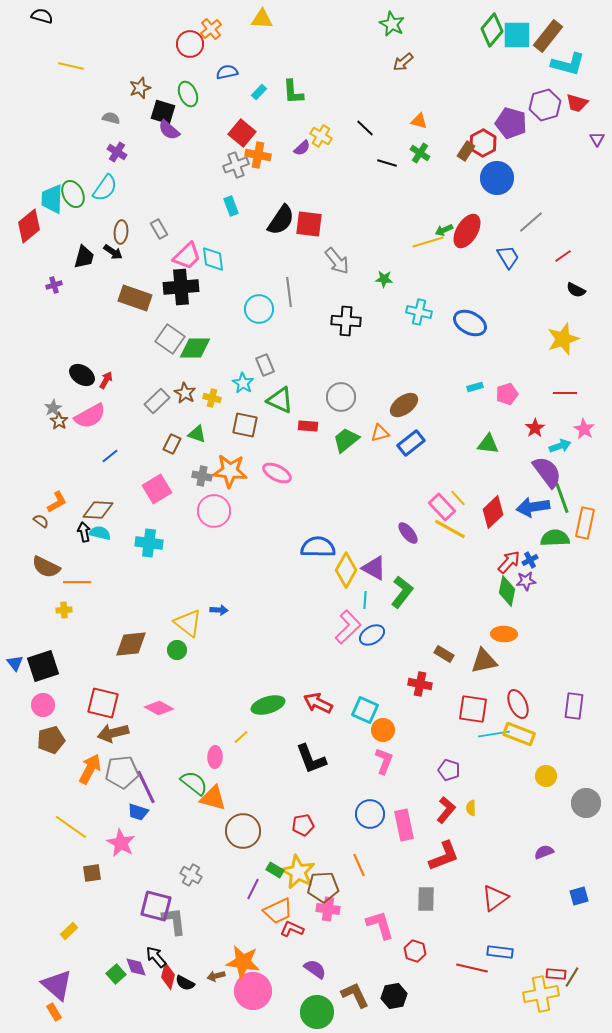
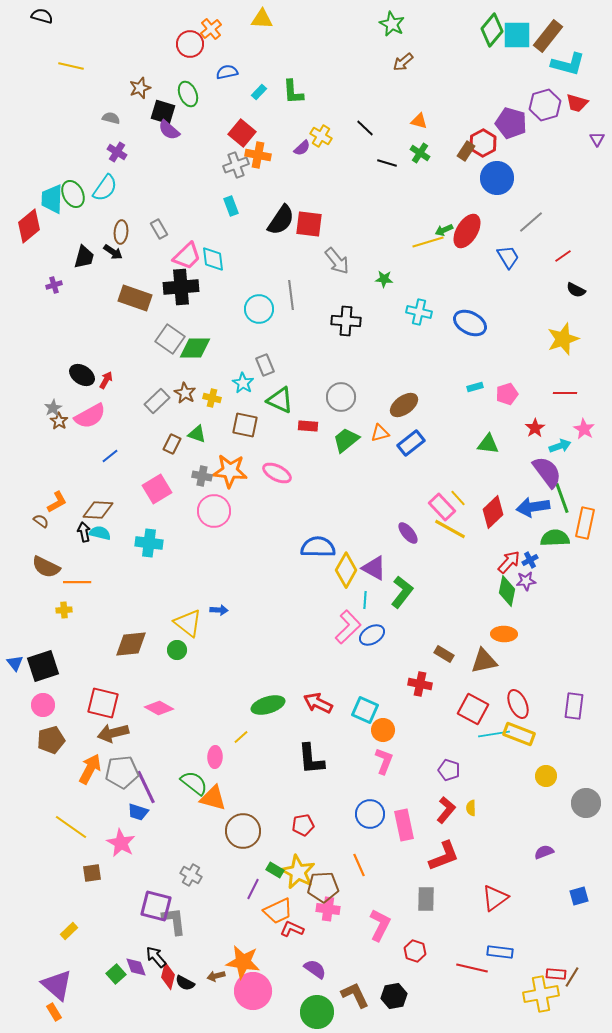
gray line at (289, 292): moved 2 px right, 3 px down
red square at (473, 709): rotated 20 degrees clockwise
black L-shape at (311, 759): rotated 16 degrees clockwise
pink L-shape at (380, 925): rotated 44 degrees clockwise
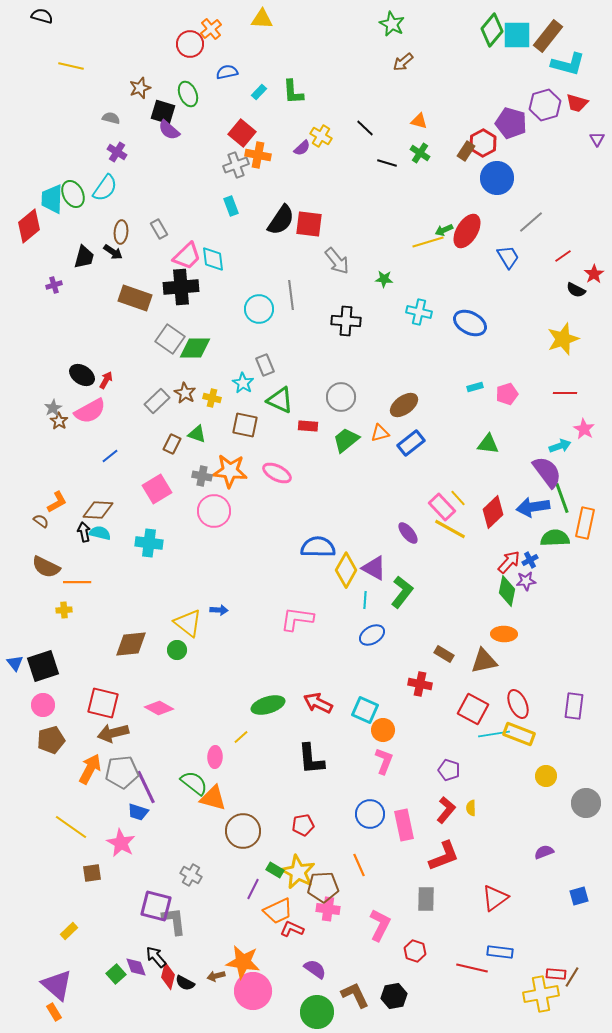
pink semicircle at (90, 416): moved 5 px up
red star at (535, 428): moved 59 px right, 154 px up
pink L-shape at (348, 627): moved 51 px left, 8 px up; rotated 128 degrees counterclockwise
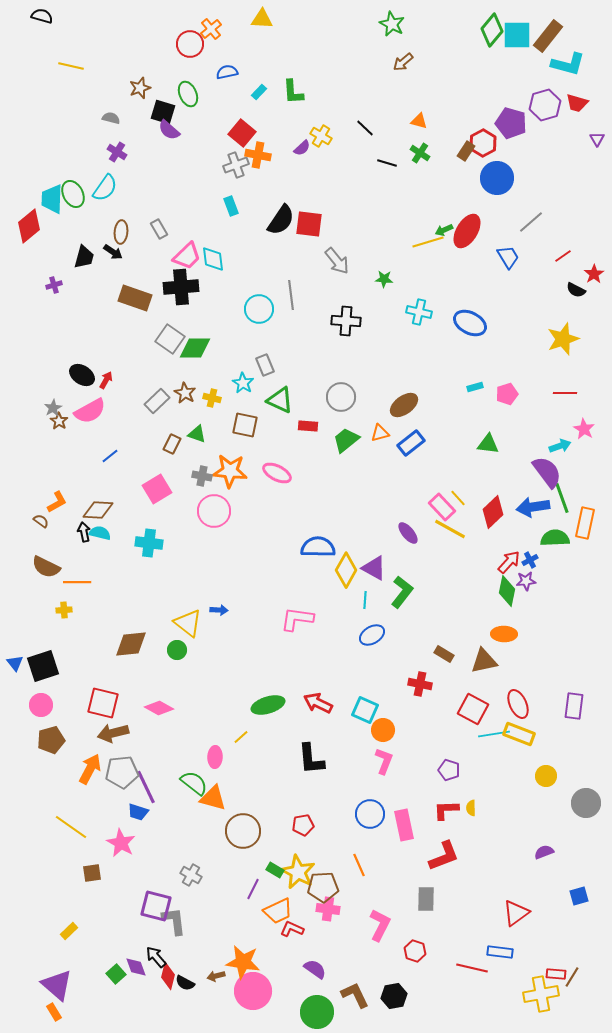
pink circle at (43, 705): moved 2 px left
red L-shape at (446, 810): rotated 132 degrees counterclockwise
red triangle at (495, 898): moved 21 px right, 15 px down
